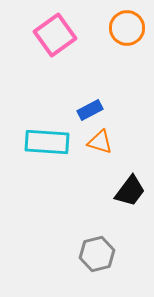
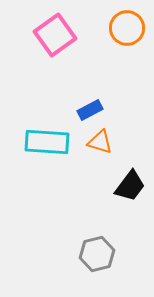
black trapezoid: moved 5 px up
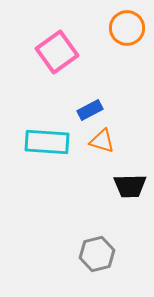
pink square: moved 2 px right, 17 px down
orange triangle: moved 2 px right, 1 px up
black trapezoid: rotated 52 degrees clockwise
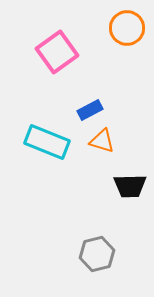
cyan rectangle: rotated 18 degrees clockwise
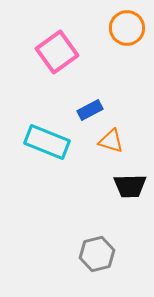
orange triangle: moved 9 px right
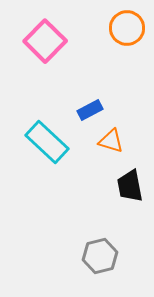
pink square: moved 12 px left, 11 px up; rotated 9 degrees counterclockwise
cyan rectangle: rotated 21 degrees clockwise
black trapezoid: rotated 80 degrees clockwise
gray hexagon: moved 3 px right, 2 px down
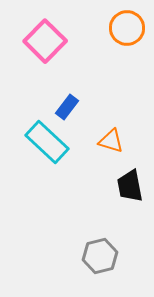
blue rectangle: moved 23 px left, 3 px up; rotated 25 degrees counterclockwise
